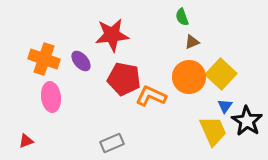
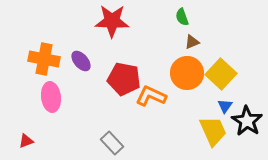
red star: moved 14 px up; rotated 8 degrees clockwise
orange cross: rotated 8 degrees counterclockwise
orange circle: moved 2 px left, 4 px up
gray rectangle: rotated 70 degrees clockwise
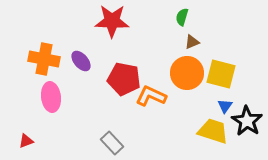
green semicircle: rotated 36 degrees clockwise
yellow square: rotated 28 degrees counterclockwise
yellow trapezoid: rotated 48 degrees counterclockwise
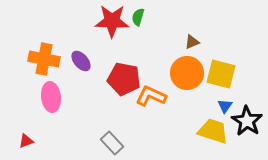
green semicircle: moved 44 px left
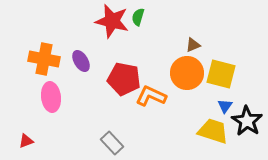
red star: rotated 12 degrees clockwise
brown triangle: moved 1 px right, 3 px down
purple ellipse: rotated 10 degrees clockwise
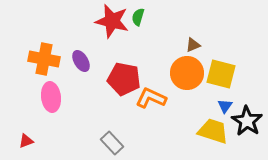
orange L-shape: moved 2 px down
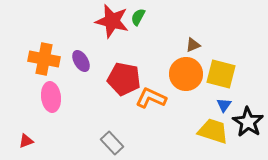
green semicircle: rotated 12 degrees clockwise
orange circle: moved 1 px left, 1 px down
blue triangle: moved 1 px left, 1 px up
black star: moved 1 px right, 1 px down
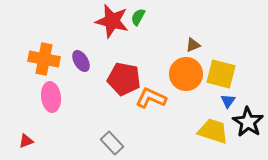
blue triangle: moved 4 px right, 4 px up
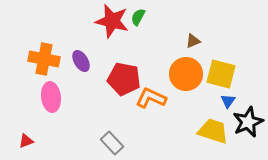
brown triangle: moved 4 px up
black star: rotated 16 degrees clockwise
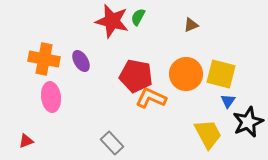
brown triangle: moved 2 px left, 16 px up
red pentagon: moved 12 px right, 3 px up
yellow trapezoid: moved 5 px left, 3 px down; rotated 44 degrees clockwise
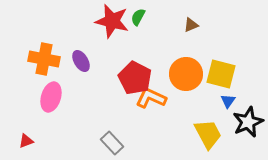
red pentagon: moved 1 px left, 2 px down; rotated 16 degrees clockwise
pink ellipse: rotated 24 degrees clockwise
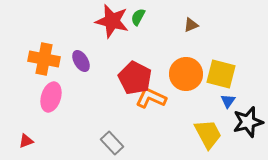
black star: rotated 8 degrees clockwise
